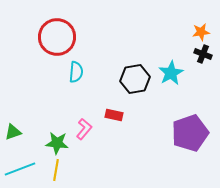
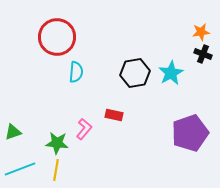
black hexagon: moved 6 px up
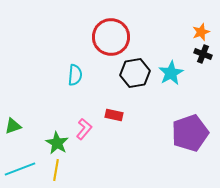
orange star: rotated 12 degrees counterclockwise
red circle: moved 54 px right
cyan semicircle: moved 1 px left, 3 px down
green triangle: moved 6 px up
green star: rotated 25 degrees clockwise
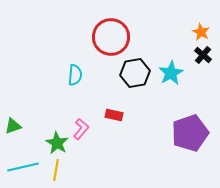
orange star: rotated 24 degrees counterclockwise
black cross: moved 1 px down; rotated 18 degrees clockwise
pink L-shape: moved 3 px left
cyan line: moved 3 px right, 2 px up; rotated 8 degrees clockwise
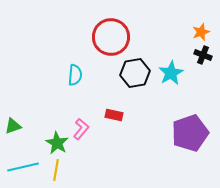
orange star: rotated 24 degrees clockwise
black cross: rotated 18 degrees counterclockwise
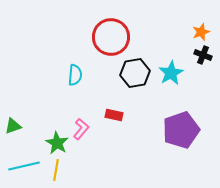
purple pentagon: moved 9 px left, 3 px up
cyan line: moved 1 px right, 1 px up
